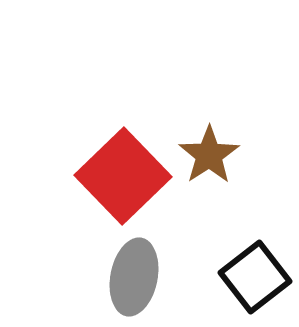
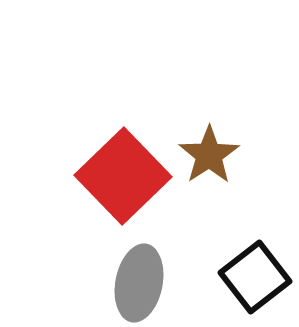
gray ellipse: moved 5 px right, 6 px down
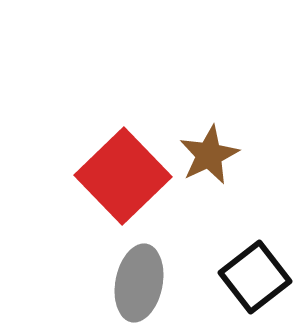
brown star: rotated 8 degrees clockwise
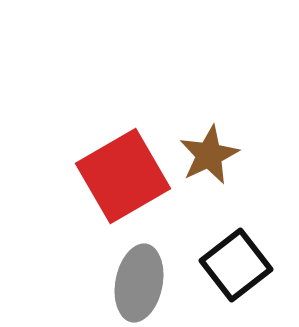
red square: rotated 14 degrees clockwise
black square: moved 19 px left, 12 px up
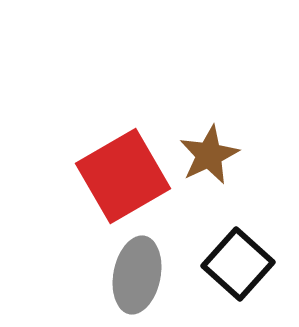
black square: moved 2 px right, 1 px up; rotated 10 degrees counterclockwise
gray ellipse: moved 2 px left, 8 px up
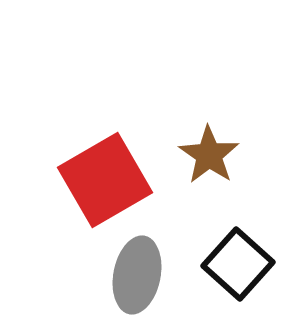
brown star: rotated 12 degrees counterclockwise
red square: moved 18 px left, 4 px down
